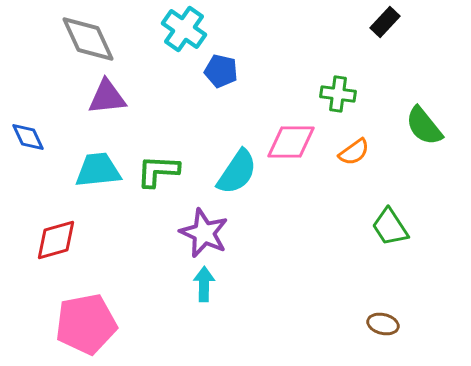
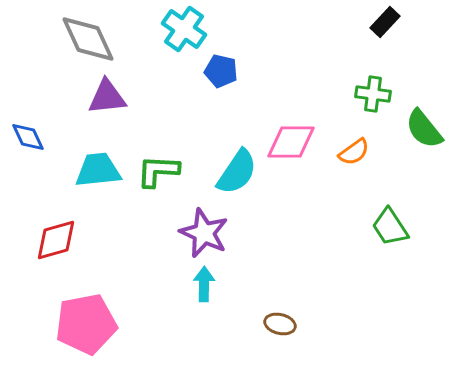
green cross: moved 35 px right
green semicircle: moved 3 px down
brown ellipse: moved 103 px left
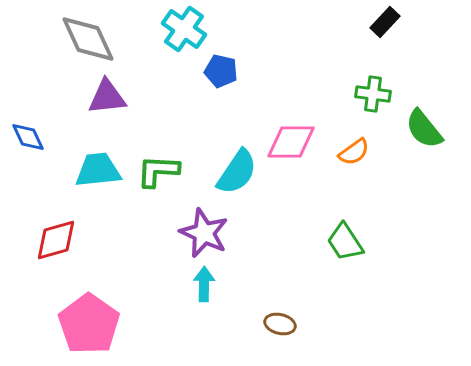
green trapezoid: moved 45 px left, 15 px down
pink pentagon: moved 3 px right; rotated 26 degrees counterclockwise
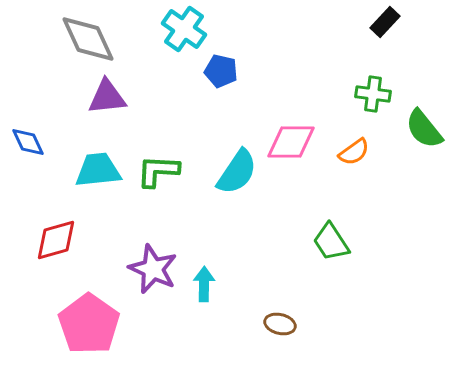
blue diamond: moved 5 px down
purple star: moved 51 px left, 36 px down
green trapezoid: moved 14 px left
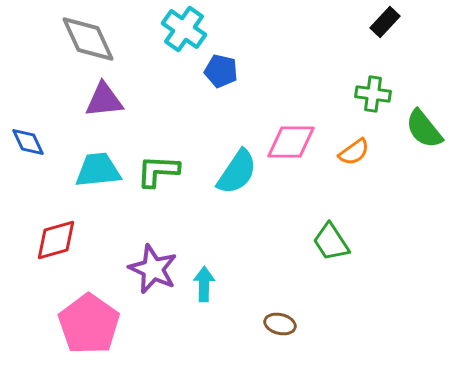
purple triangle: moved 3 px left, 3 px down
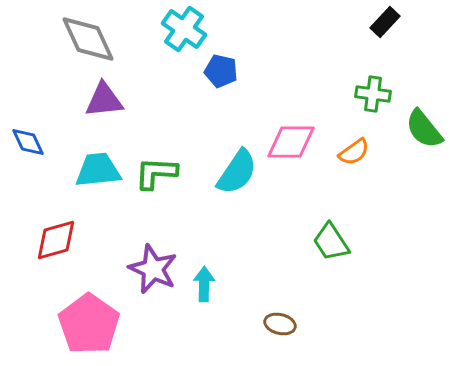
green L-shape: moved 2 px left, 2 px down
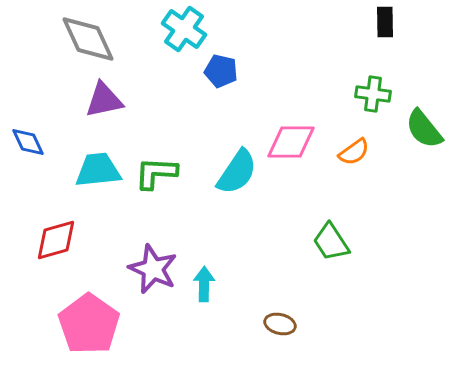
black rectangle: rotated 44 degrees counterclockwise
purple triangle: rotated 6 degrees counterclockwise
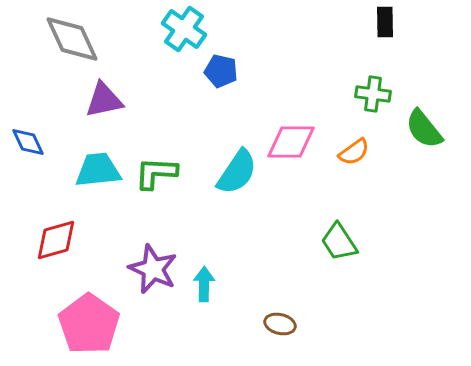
gray diamond: moved 16 px left
green trapezoid: moved 8 px right
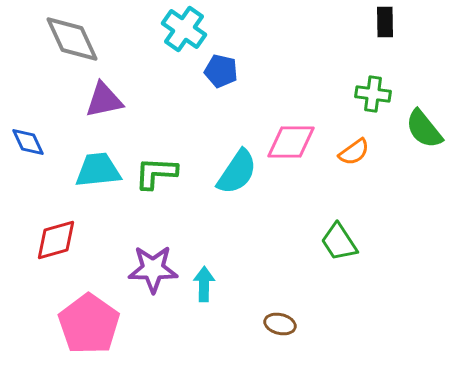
purple star: rotated 24 degrees counterclockwise
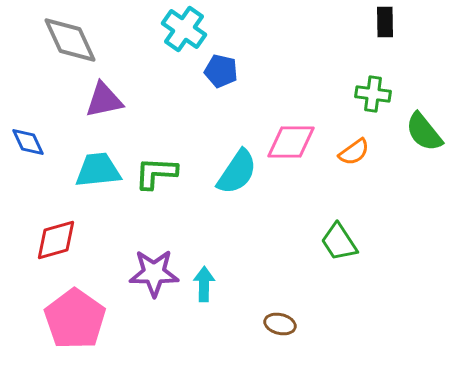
gray diamond: moved 2 px left, 1 px down
green semicircle: moved 3 px down
purple star: moved 1 px right, 4 px down
pink pentagon: moved 14 px left, 5 px up
